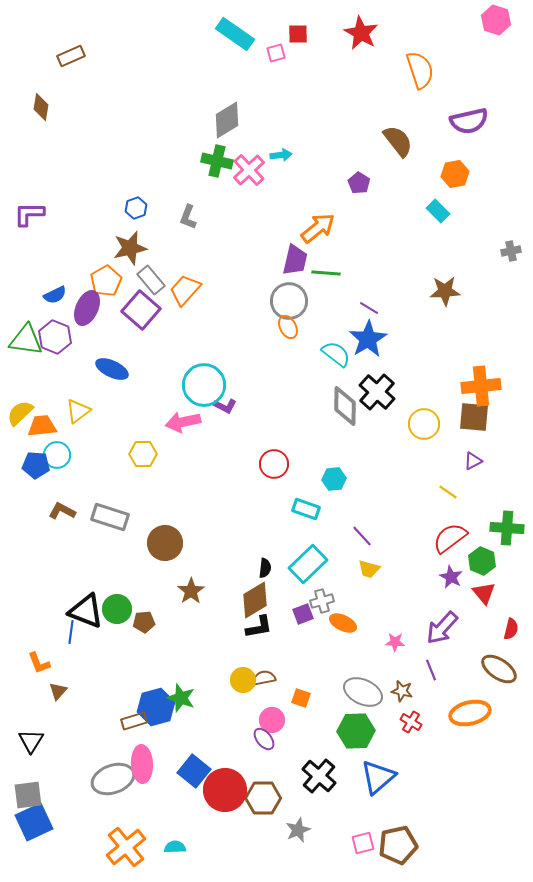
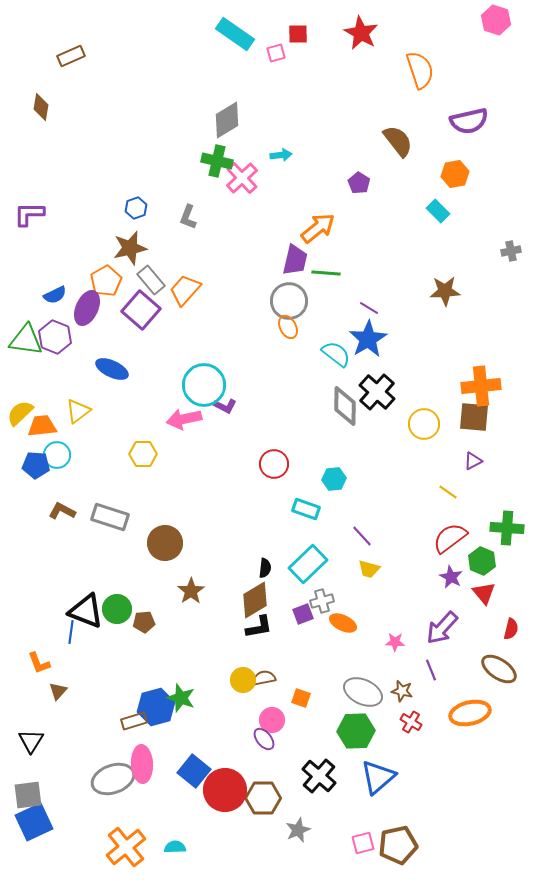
pink cross at (249, 170): moved 7 px left, 8 px down
pink arrow at (183, 422): moved 1 px right, 3 px up
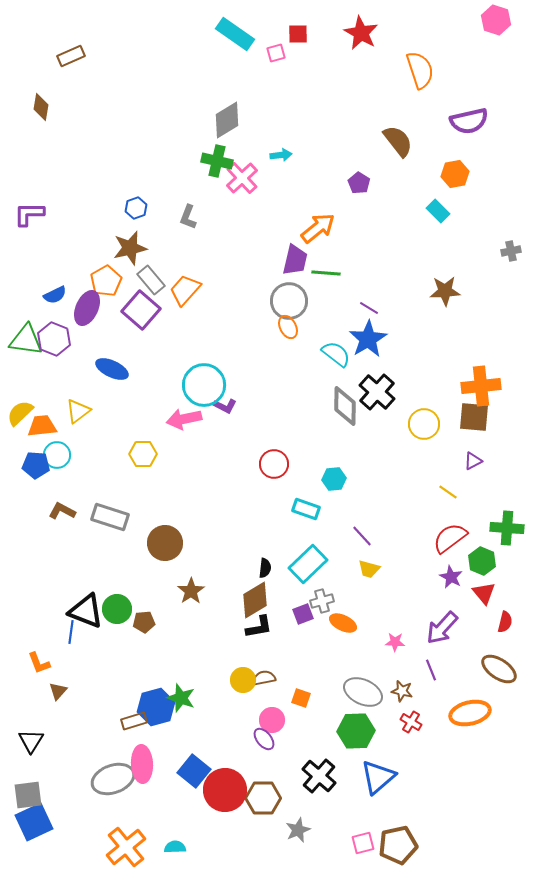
purple hexagon at (55, 337): moved 1 px left, 2 px down
red semicircle at (511, 629): moved 6 px left, 7 px up
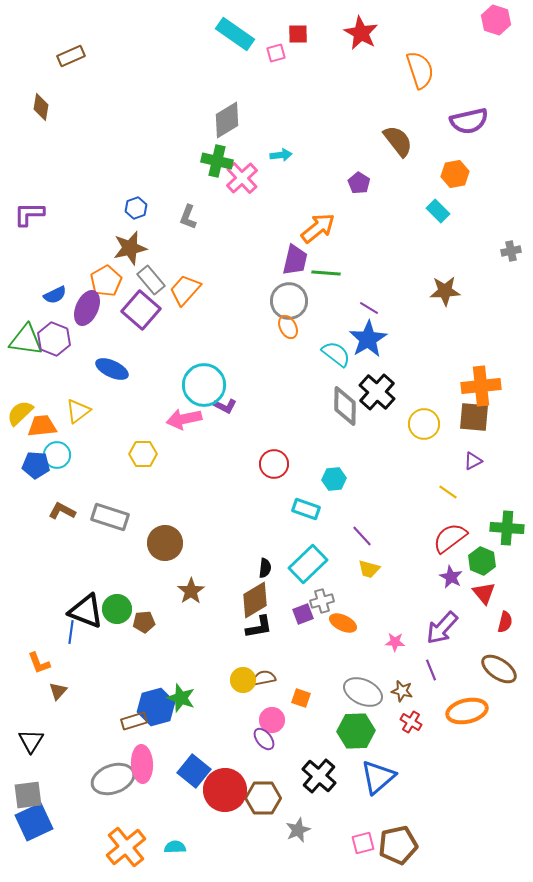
orange ellipse at (470, 713): moved 3 px left, 2 px up
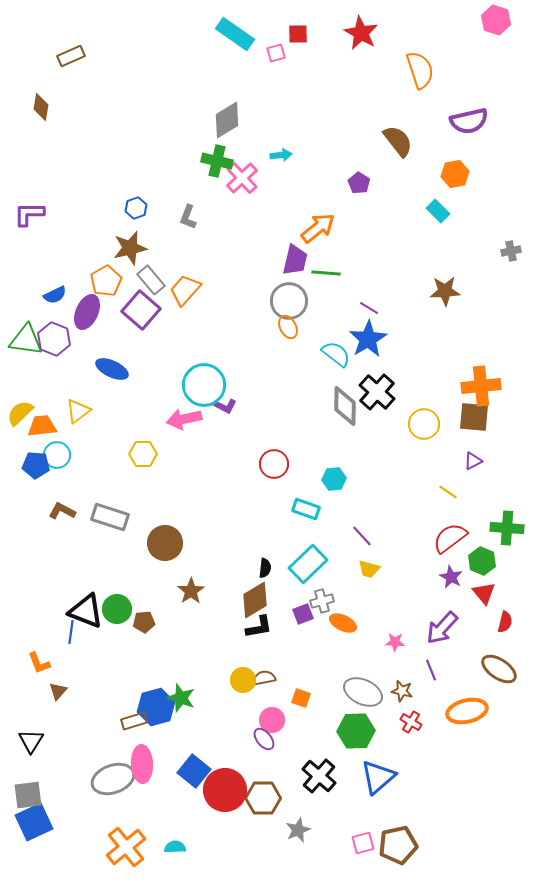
purple ellipse at (87, 308): moved 4 px down
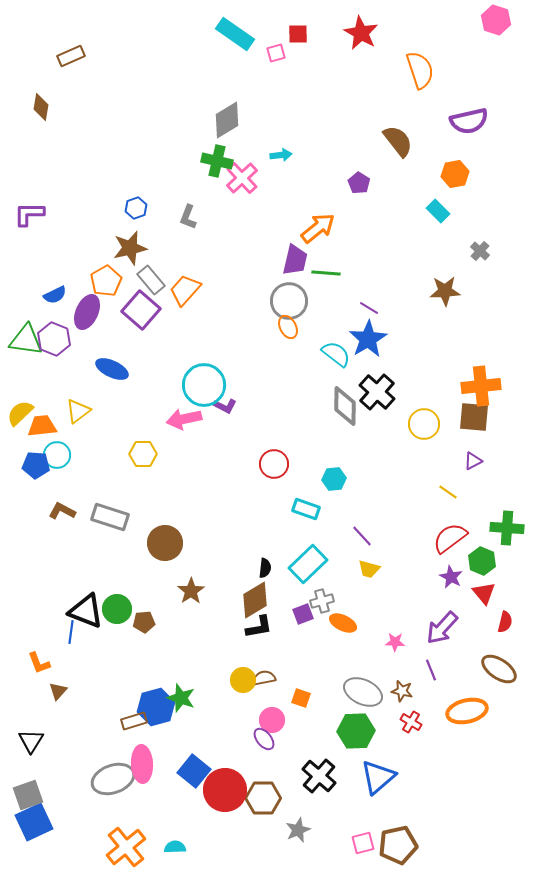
gray cross at (511, 251): moved 31 px left; rotated 36 degrees counterclockwise
gray square at (28, 795): rotated 12 degrees counterclockwise
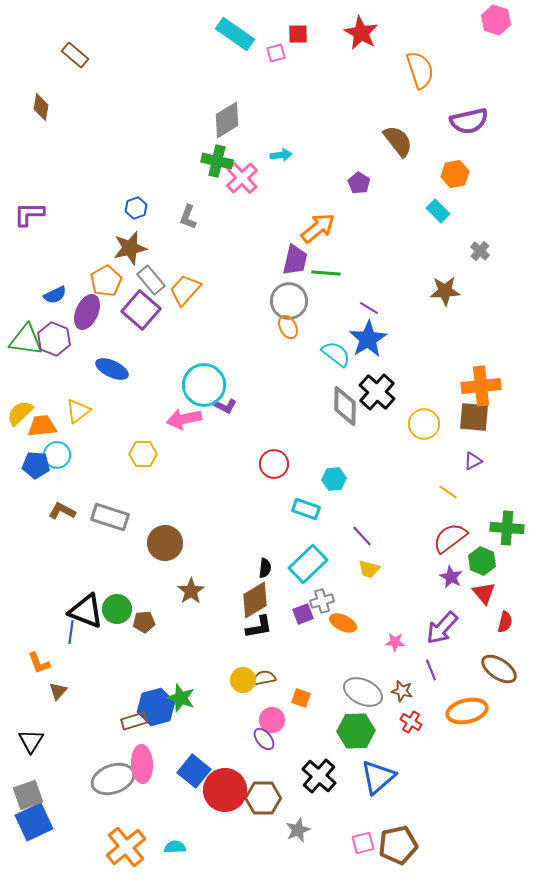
brown rectangle at (71, 56): moved 4 px right, 1 px up; rotated 64 degrees clockwise
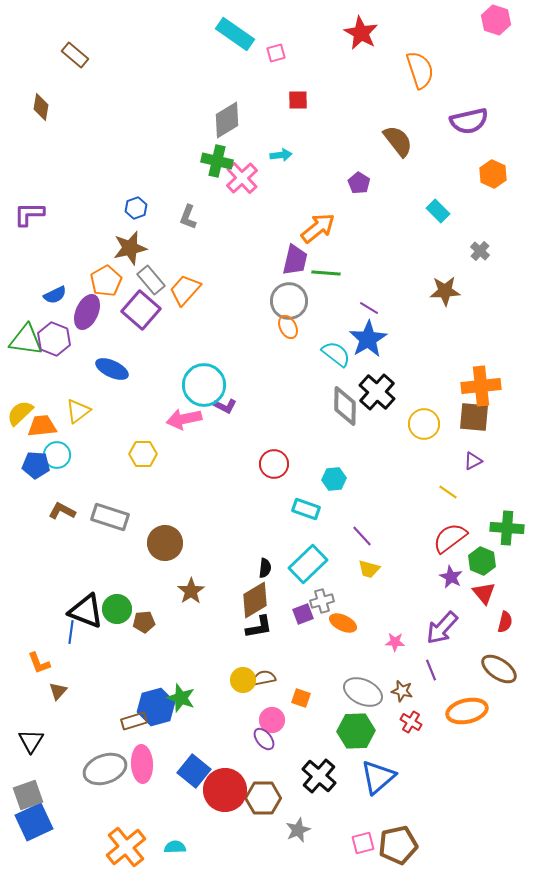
red square at (298, 34): moved 66 px down
orange hexagon at (455, 174): moved 38 px right; rotated 24 degrees counterclockwise
gray ellipse at (113, 779): moved 8 px left, 10 px up
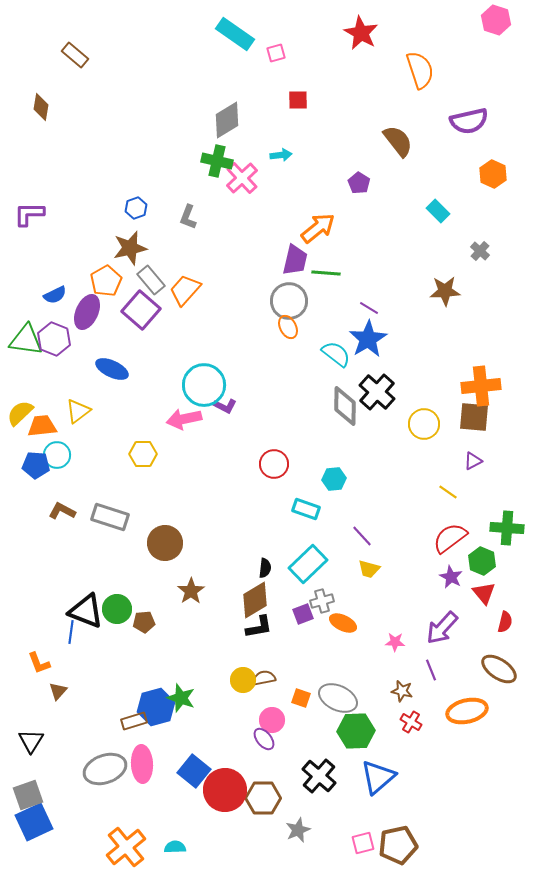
gray ellipse at (363, 692): moved 25 px left, 6 px down
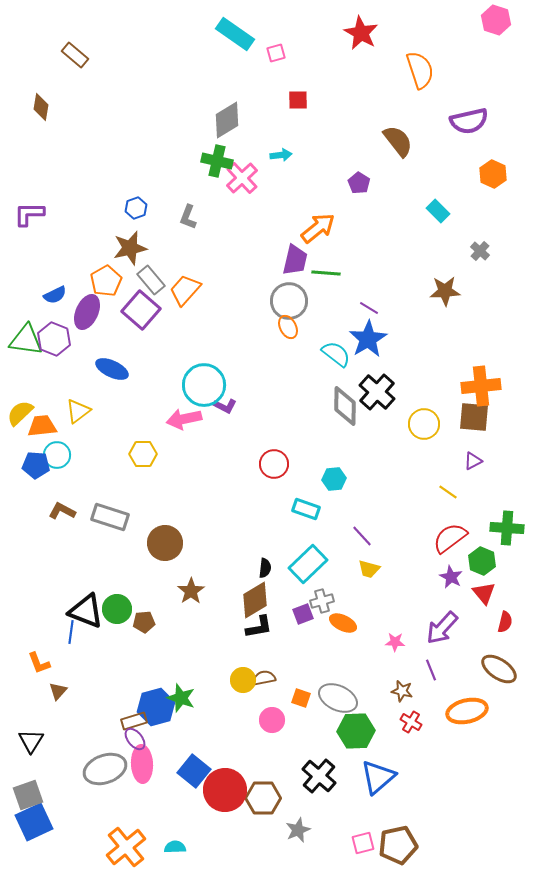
purple ellipse at (264, 739): moved 129 px left
